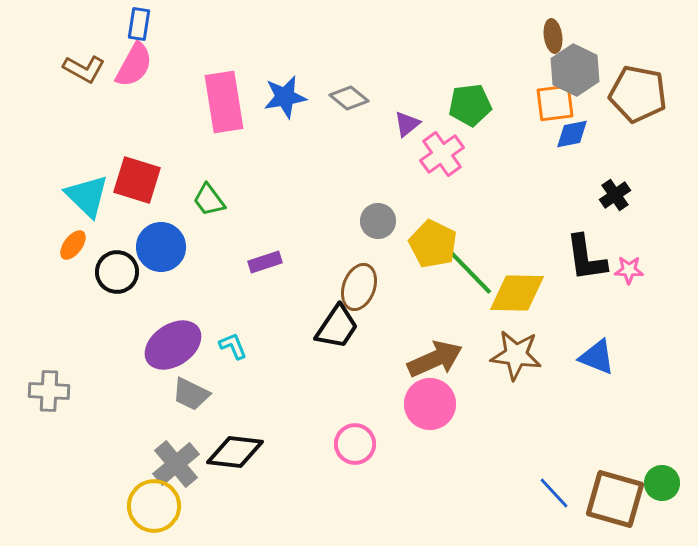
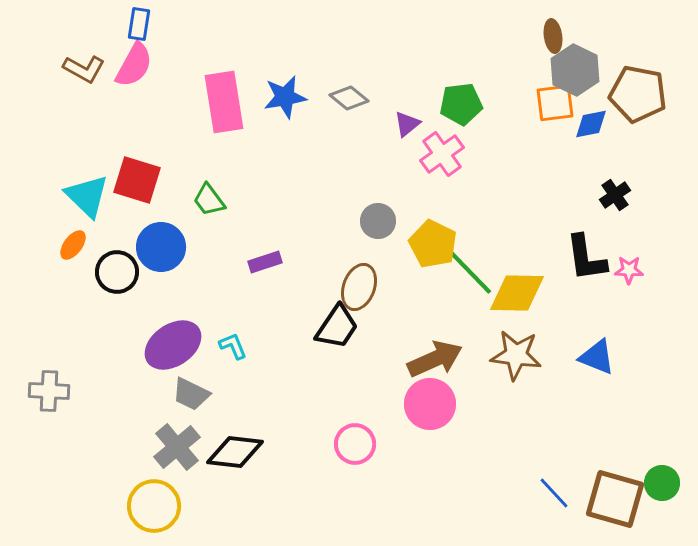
green pentagon at (470, 105): moved 9 px left, 1 px up
blue diamond at (572, 134): moved 19 px right, 10 px up
gray cross at (176, 464): moved 1 px right, 17 px up
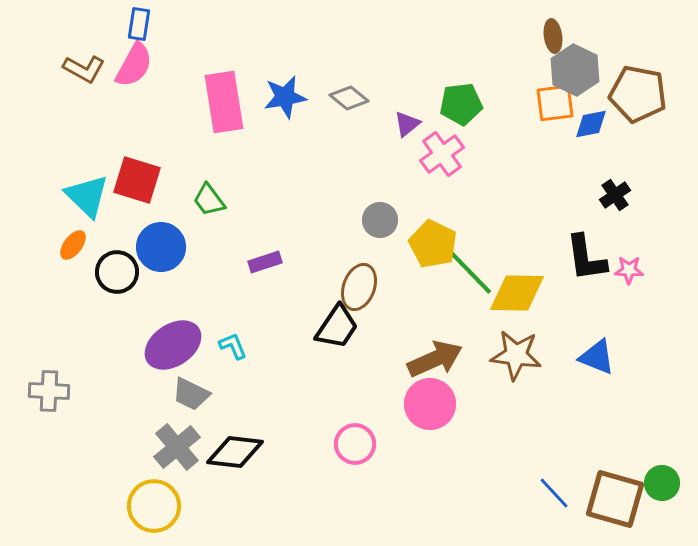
gray circle at (378, 221): moved 2 px right, 1 px up
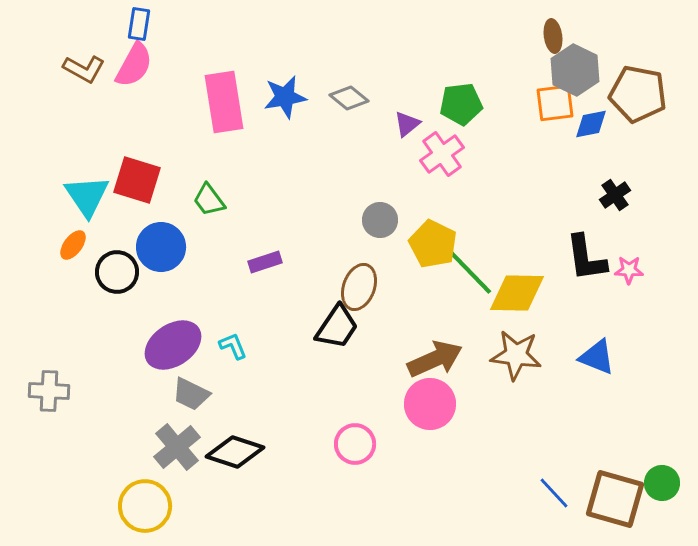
cyan triangle at (87, 196): rotated 12 degrees clockwise
black diamond at (235, 452): rotated 12 degrees clockwise
yellow circle at (154, 506): moved 9 px left
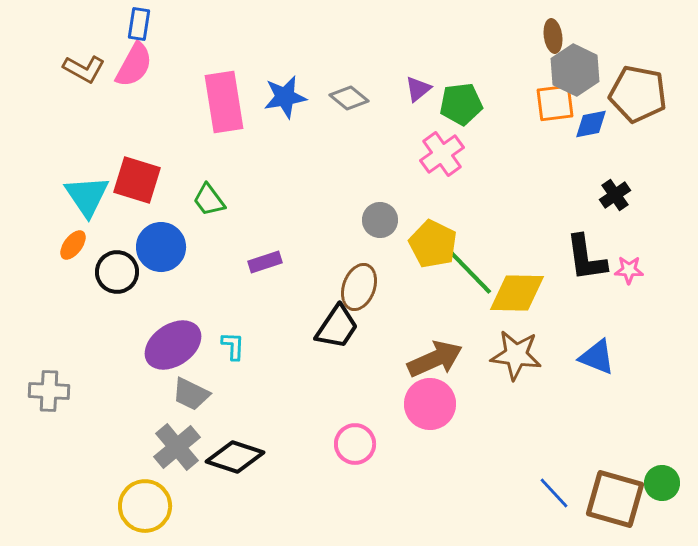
purple triangle at (407, 124): moved 11 px right, 35 px up
cyan L-shape at (233, 346): rotated 24 degrees clockwise
black diamond at (235, 452): moved 5 px down
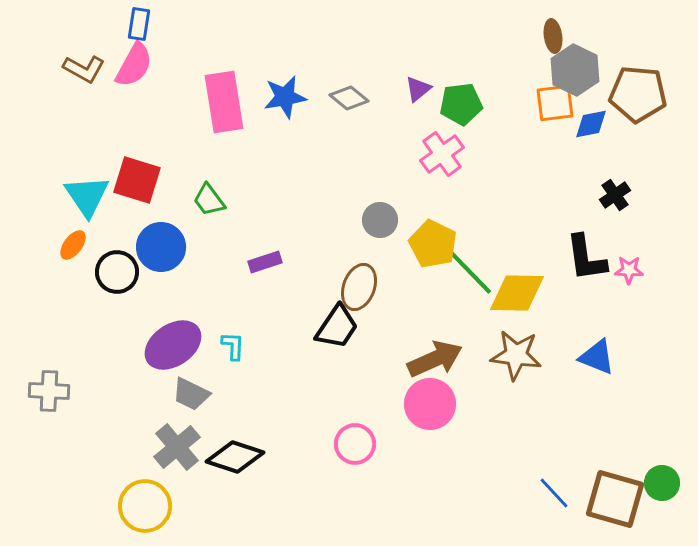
brown pentagon at (638, 94): rotated 6 degrees counterclockwise
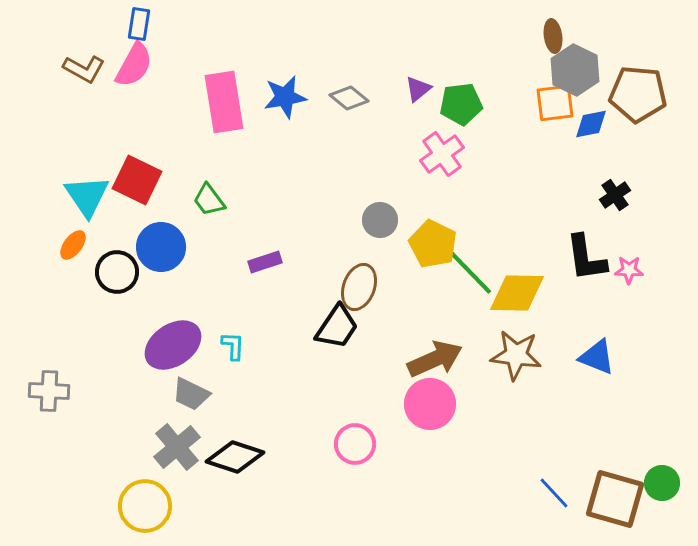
red square at (137, 180): rotated 9 degrees clockwise
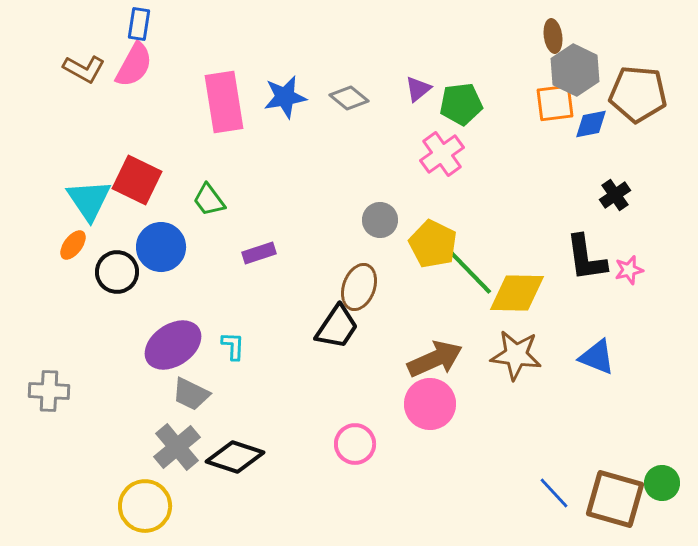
cyan triangle at (87, 196): moved 2 px right, 4 px down
purple rectangle at (265, 262): moved 6 px left, 9 px up
pink star at (629, 270): rotated 16 degrees counterclockwise
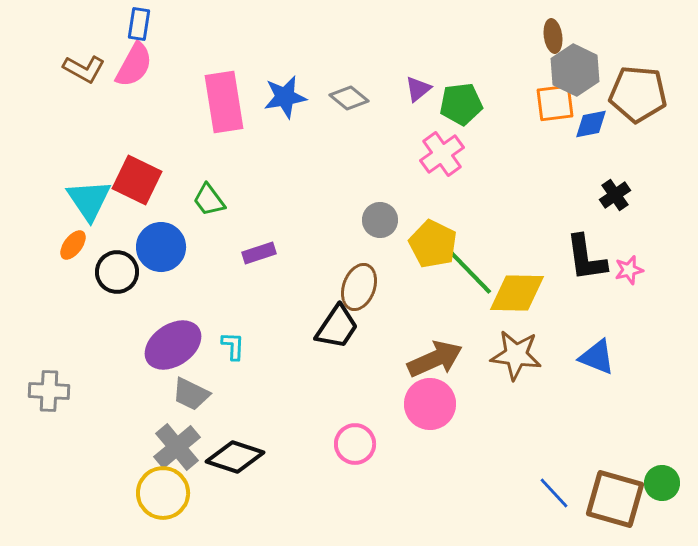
yellow circle at (145, 506): moved 18 px right, 13 px up
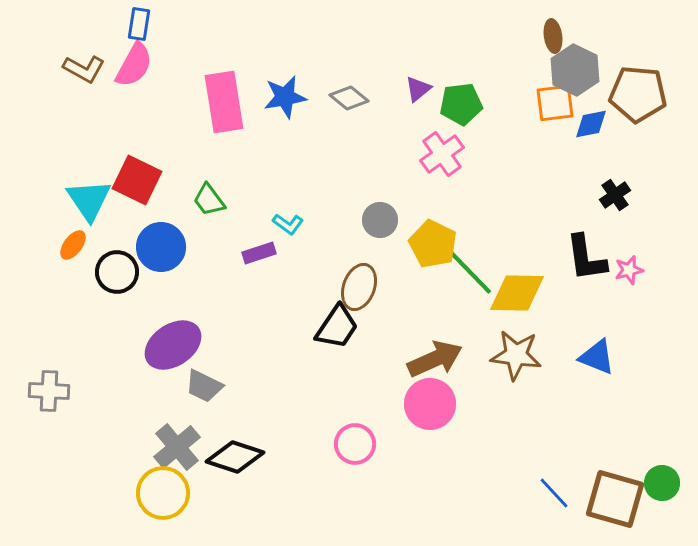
cyan L-shape at (233, 346): moved 55 px right, 122 px up; rotated 124 degrees clockwise
gray trapezoid at (191, 394): moved 13 px right, 8 px up
